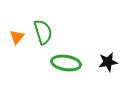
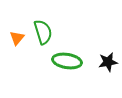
orange triangle: moved 1 px down
green ellipse: moved 1 px right, 2 px up
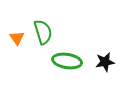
orange triangle: rotated 14 degrees counterclockwise
black star: moved 3 px left
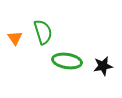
orange triangle: moved 2 px left
black star: moved 2 px left, 4 px down
